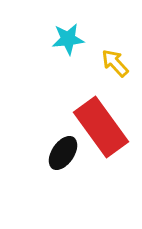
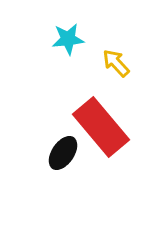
yellow arrow: moved 1 px right
red rectangle: rotated 4 degrees counterclockwise
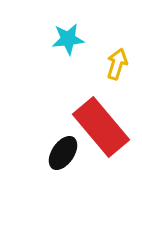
yellow arrow: moved 1 px right, 1 px down; rotated 60 degrees clockwise
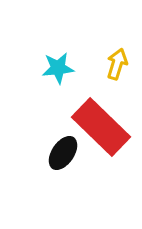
cyan star: moved 10 px left, 29 px down
red rectangle: rotated 6 degrees counterclockwise
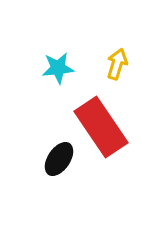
red rectangle: rotated 12 degrees clockwise
black ellipse: moved 4 px left, 6 px down
